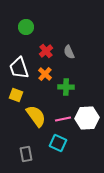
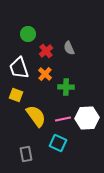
green circle: moved 2 px right, 7 px down
gray semicircle: moved 4 px up
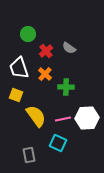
gray semicircle: rotated 32 degrees counterclockwise
gray rectangle: moved 3 px right, 1 px down
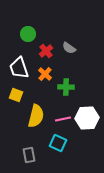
yellow semicircle: rotated 50 degrees clockwise
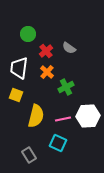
white trapezoid: rotated 25 degrees clockwise
orange cross: moved 2 px right, 2 px up
green cross: rotated 28 degrees counterclockwise
white hexagon: moved 1 px right, 2 px up
gray rectangle: rotated 21 degrees counterclockwise
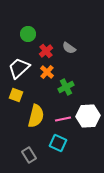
white trapezoid: rotated 40 degrees clockwise
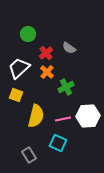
red cross: moved 2 px down
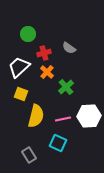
red cross: moved 2 px left; rotated 24 degrees clockwise
white trapezoid: moved 1 px up
green cross: rotated 14 degrees counterclockwise
yellow square: moved 5 px right, 1 px up
white hexagon: moved 1 px right
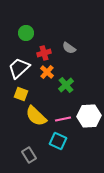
green circle: moved 2 px left, 1 px up
white trapezoid: moved 1 px down
green cross: moved 2 px up
yellow semicircle: rotated 120 degrees clockwise
cyan square: moved 2 px up
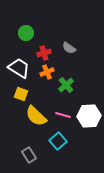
white trapezoid: rotated 75 degrees clockwise
orange cross: rotated 24 degrees clockwise
pink line: moved 4 px up; rotated 28 degrees clockwise
cyan square: rotated 24 degrees clockwise
